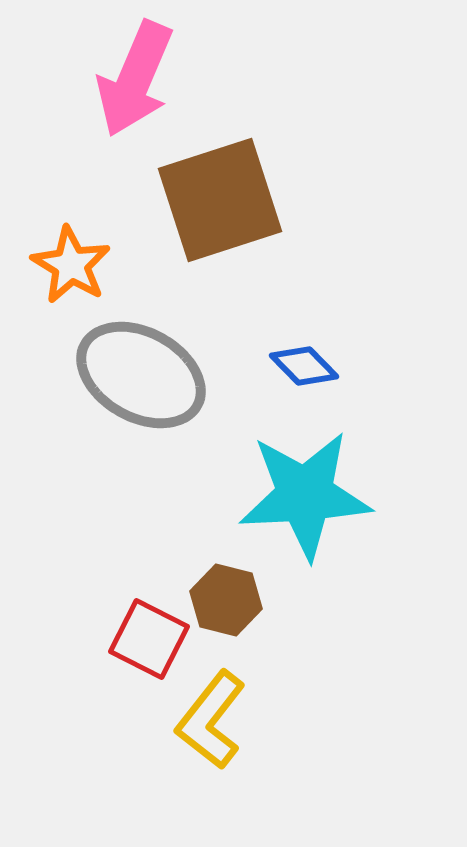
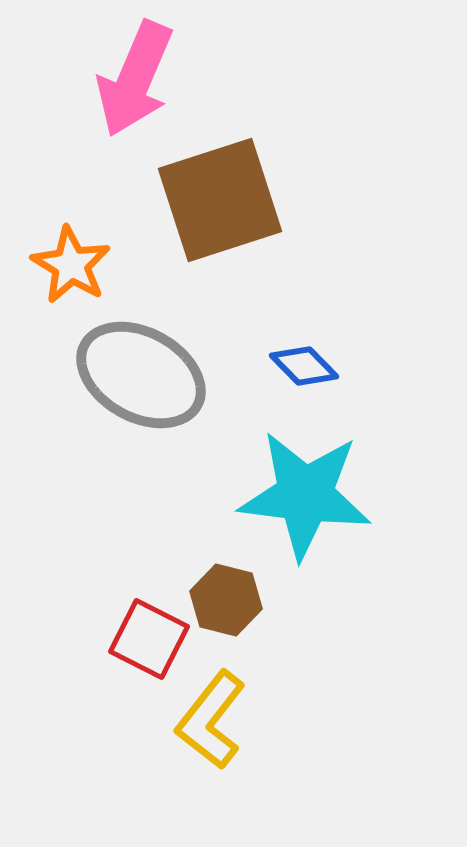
cyan star: rotated 10 degrees clockwise
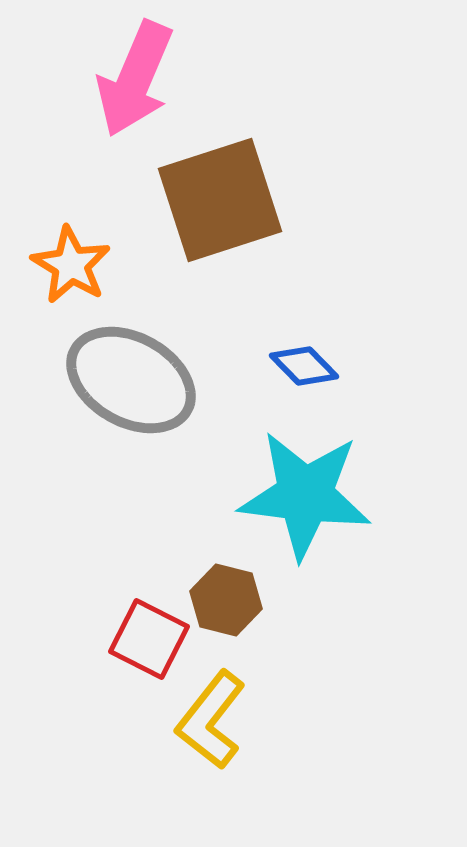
gray ellipse: moved 10 px left, 5 px down
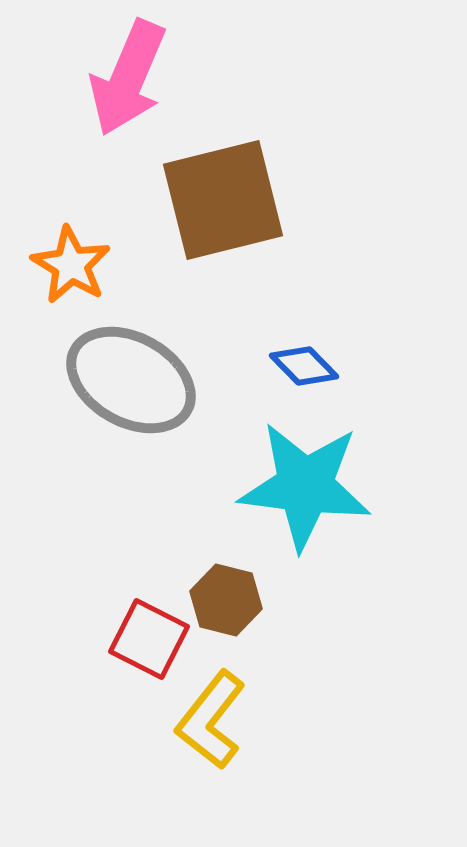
pink arrow: moved 7 px left, 1 px up
brown square: moved 3 px right; rotated 4 degrees clockwise
cyan star: moved 9 px up
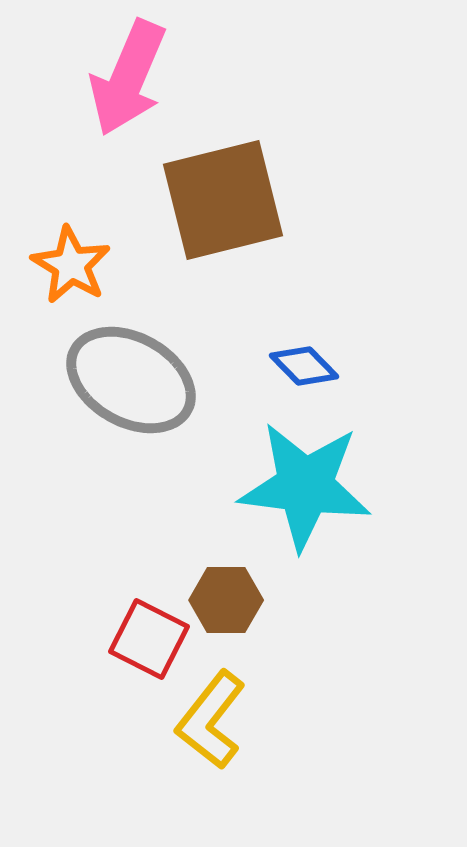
brown hexagon: rotated 14 degrees counterclockwise
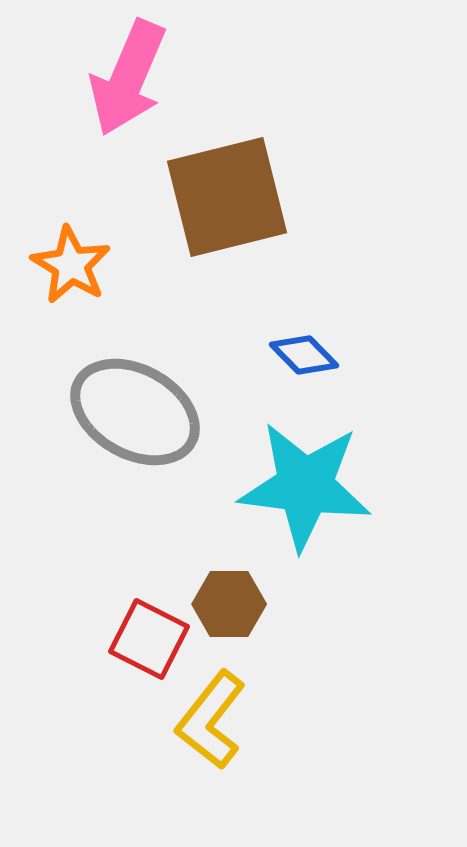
brown square: moved 4 px right, 3 px up
blue diamond: moved 11 px up
gray ellipse: moved 4 px right, 32 px down
brown hexagon: moved 3 px right, 4 px down
